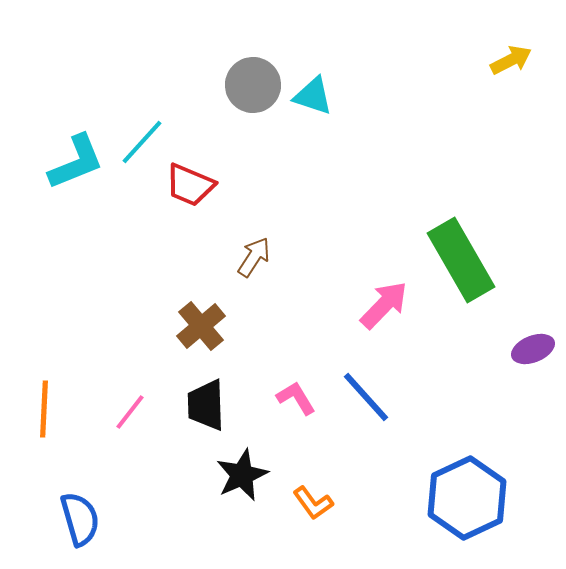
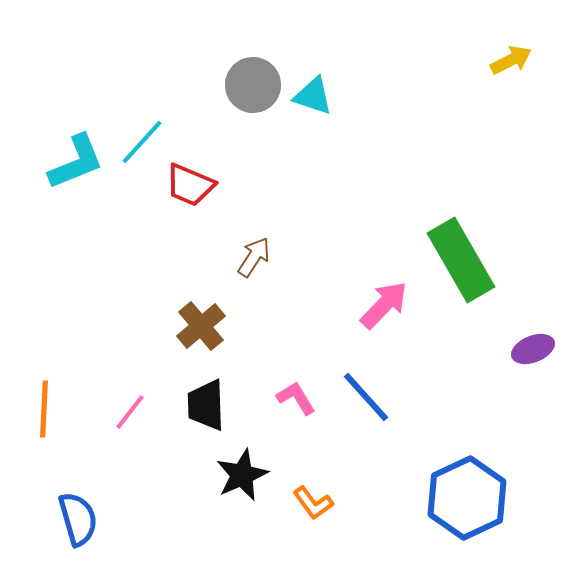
blue semicircle: moved 2 px left
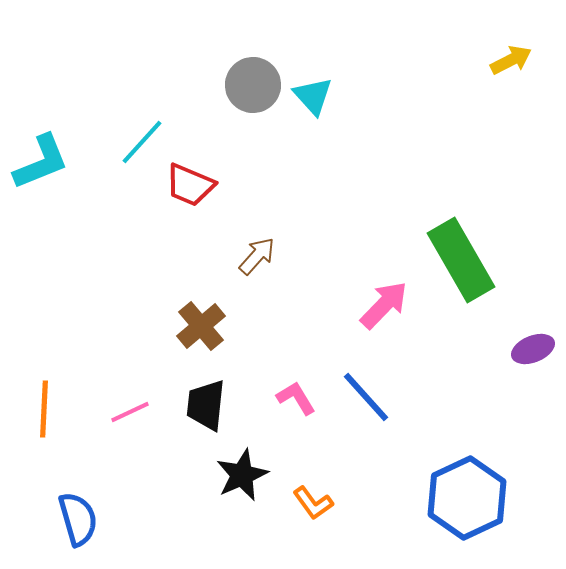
cyan triangle: rotated 30 degrees clockwise
cyan L-shape: moved 35 px left
brown arrow: moved 3 px right, 1 px up; rotated 9 degrees clockwise
black trapezoid: rotated 8 degrees clockwise
pink line: rotated 27 degrees clockwise
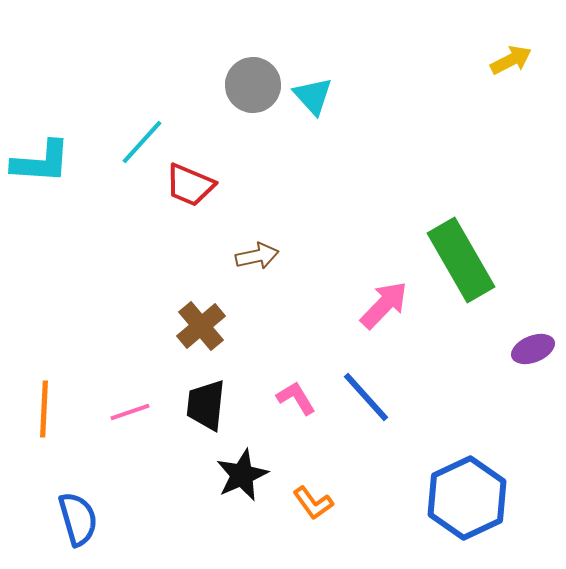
cyan L-shape: rotated 26 degrees clockwise
brown arrow: rotated 36 degrees clockwise
pink line: rotated 6 degrees clockwise
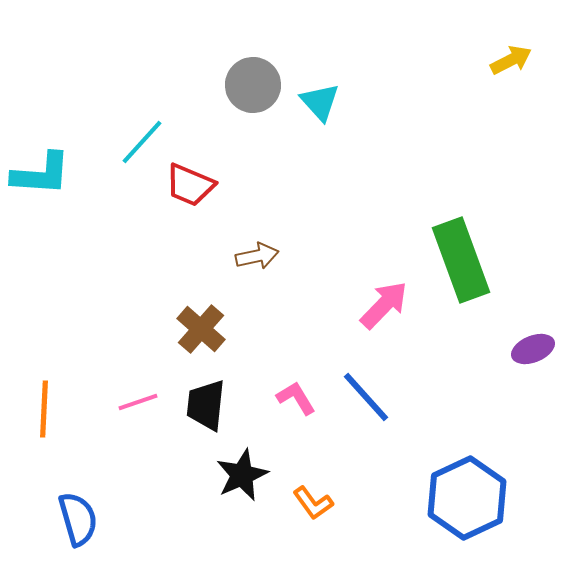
cyan triangle: moved 7 px right, 6 px down
cyan L-shape: moved 12 px down
green rectangle: rotated 10 degrees clockwise
brown cross: moved 3 px down; rotated 9 degrees counterclockwise
pink line: moved 8 px right, 10 px up
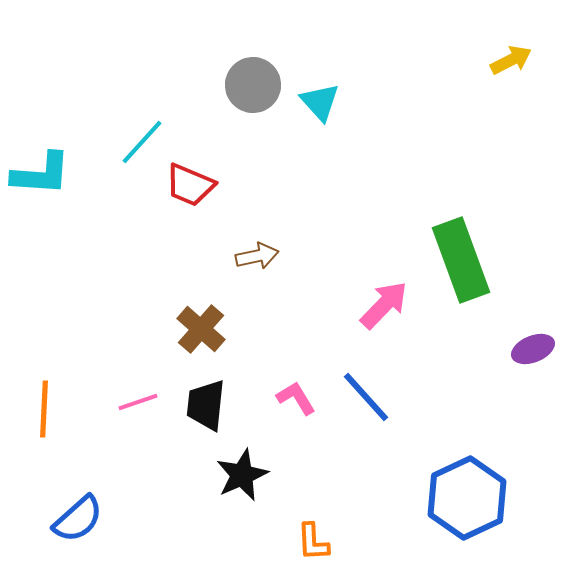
orange L-shape: moved 39 px down; rotated 33 degrees clockwise
blue semicircle: rotated 64 degrees clockwise
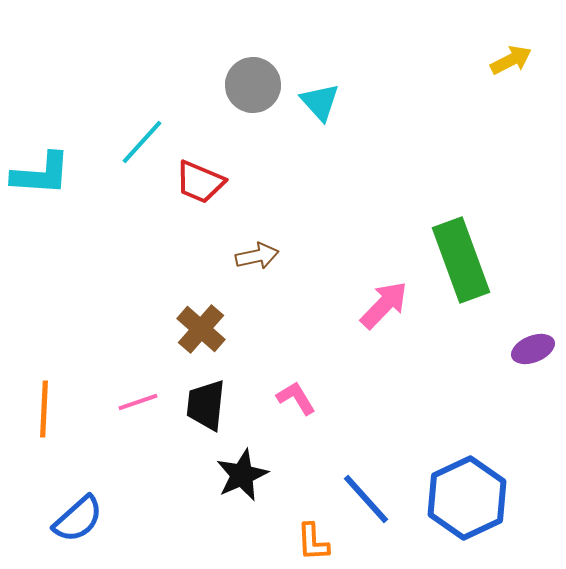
red trapezoid: moved 10 px right, 3 px up
blue line: moved 102 px down
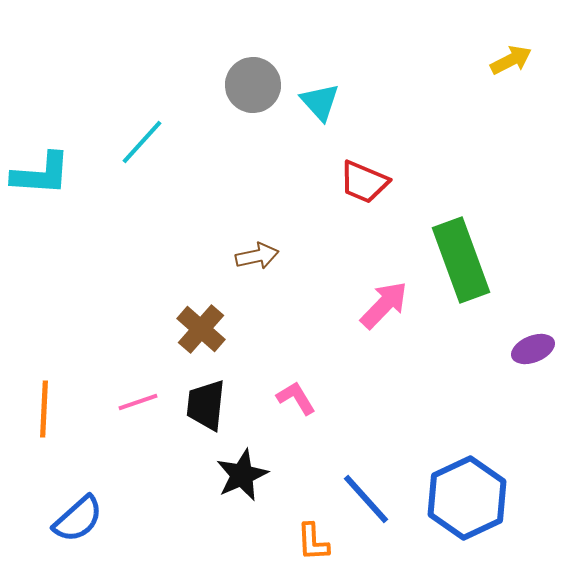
red trapezoid: moved 164 px right
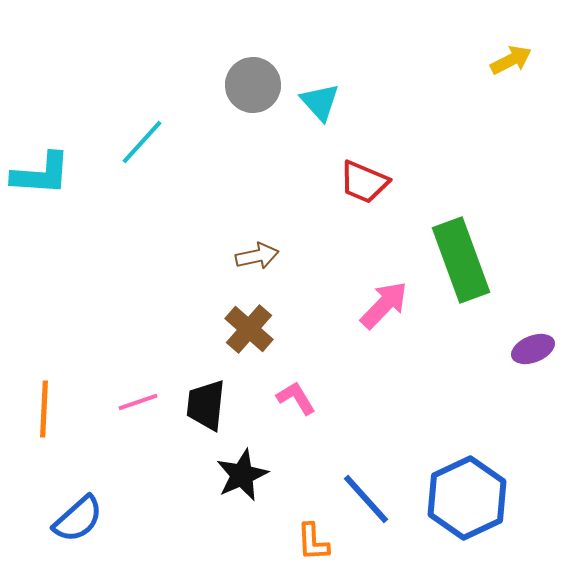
brown cross: moved 48 px right
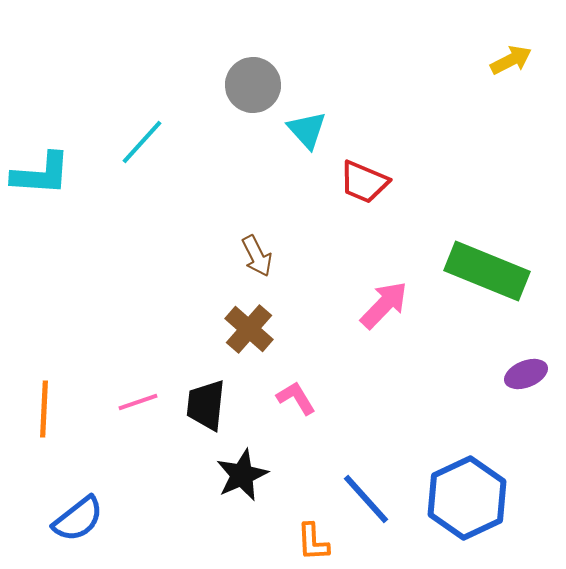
cyan triangle: moved 13 px left, 28 px down
brown arrow: rotated 75 degrees clockwise
green rectangle: moved 26 px right, 11 px down; rotated 48 degrees counterclockwise
purple ellipse: moved 7 px left, 25 px down
blue semicircle: rotated 4 degrees clockwise
